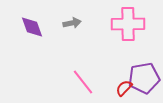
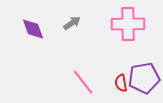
gray arrow: rotated 24 degrees counterclockwise
purple diamond: moved 1 px right, 2 px down
red semicircle: moved 3 px left, 5 px up; rotated 54 degrees counterclockwise
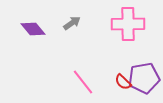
purple diamond: rotated 20 degrees counterclockwise
red semicircle: moved 2 px right, 1 px up; rotated 36 degrees counterclockwise
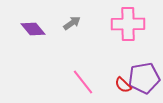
red semicircle: moved 3 px down
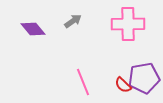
gray arrow: moved 1 px right, 2 px up
pink line: rotated 16 degrees clockwise
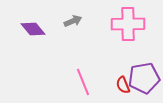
gray arrow: rotated 12 degrees clockwise
red semicircle: rotated 24 degrees clockwise
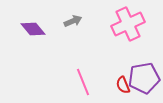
pink cross: rotated 24 degrees counterclockwise
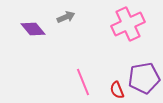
gray arrow: moved 7 px left, 4 px up
red semicircle: moved 6 px left, 5 px down
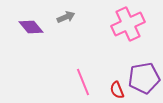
purple diamond: moved 2 px left, 2 px up
